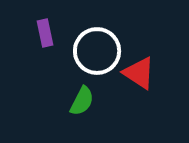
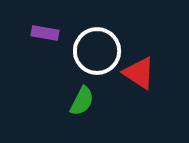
purple rectangle: rotated 68 degrees counterclockwise
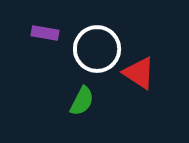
white circle: moved 2 px up
